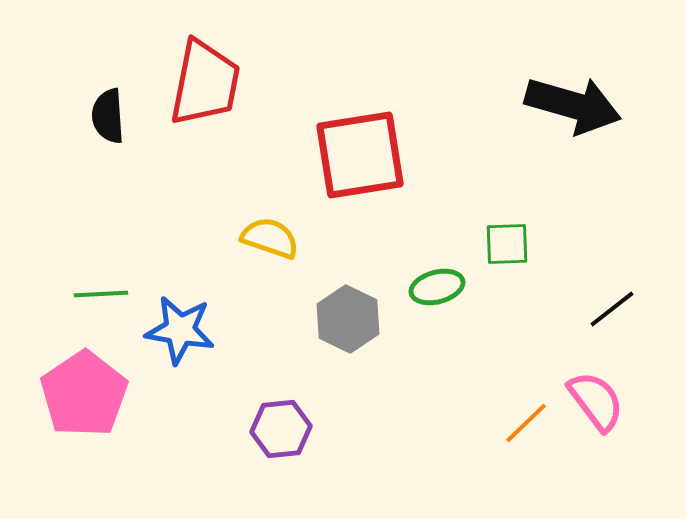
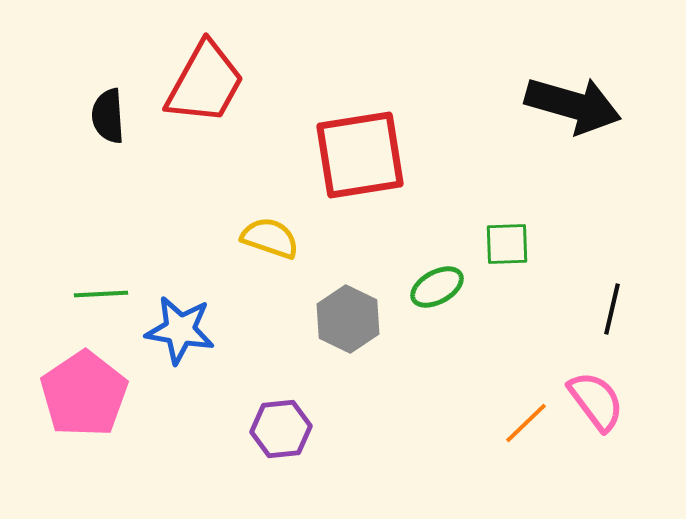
red trapezoid: rotated 18 degrees clockwise
green ellipse: rotated 14 degrees counterclockwise
black line: rotated 39 degrees counterclockwise
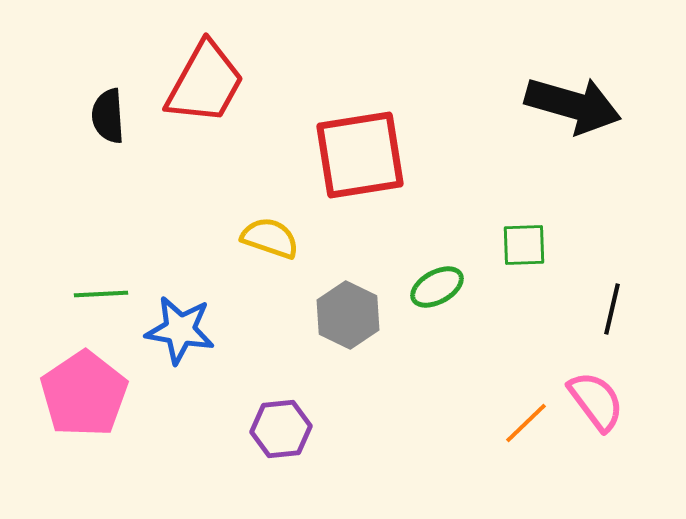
green square: moved 17 px right, 1 px down
gray hexagon: moved 4 px up
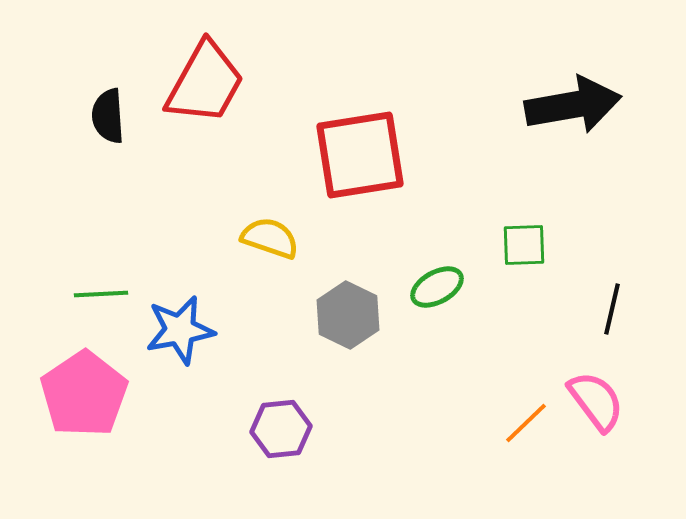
black arrow: rotated 26 degrees counterclockwise
blue star: rotated 20 degrees counterclockwise
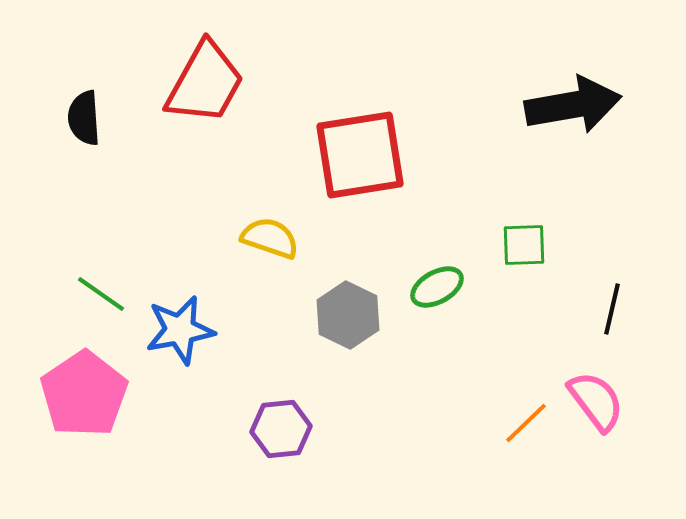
black semicircle: moved 24 px left, 2 px down
green line: rotated 38 degrees clockwise
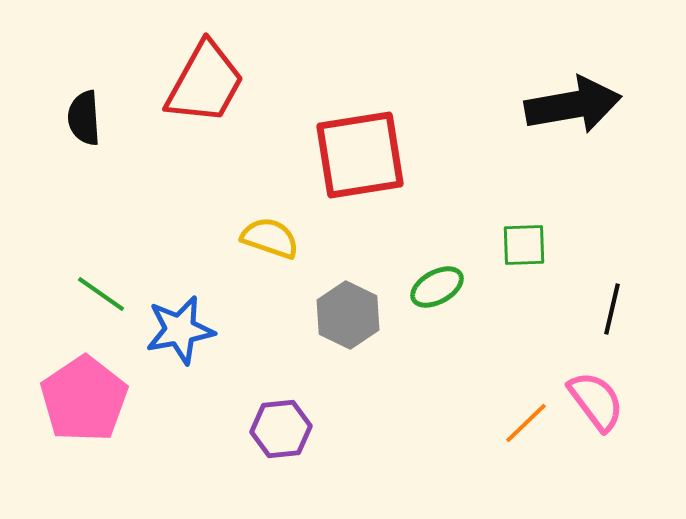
pink pentagon: moved 5 px down
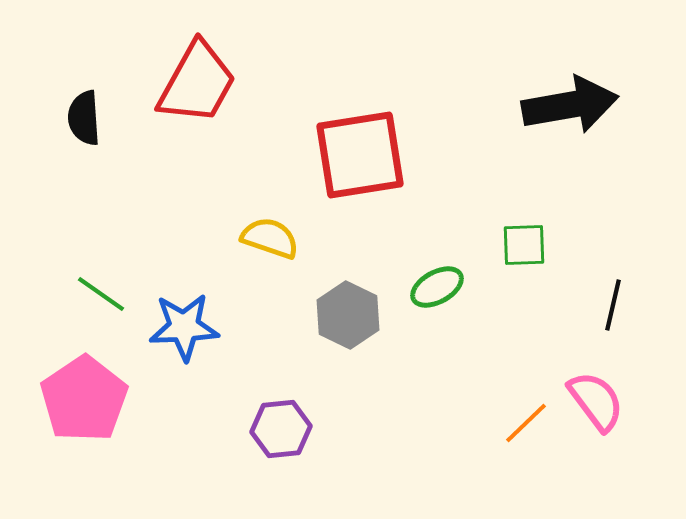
red trapezoid: moved 8 px left
black arrow: moved 3 px left
black line: moved 1 px right, 4 px up
blue star: moved 4 px right, 3 px up; rotated 8 degrees clockwise
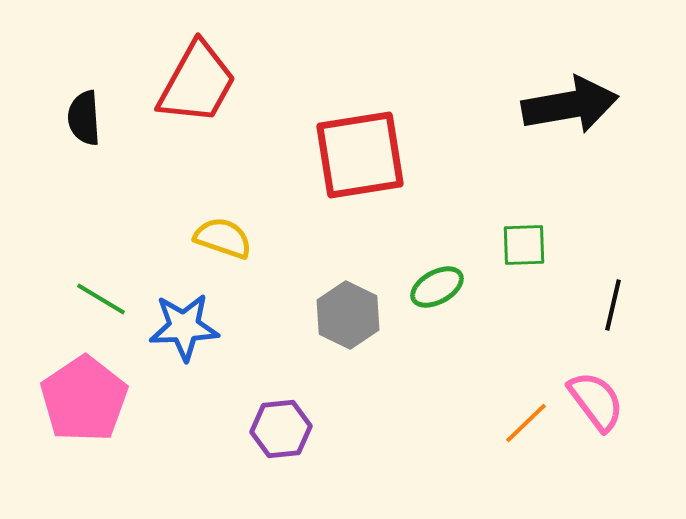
yellow semicircle: moved 47 px left
green line: moved 5 px down; rotated 4 degrees counterclockwise
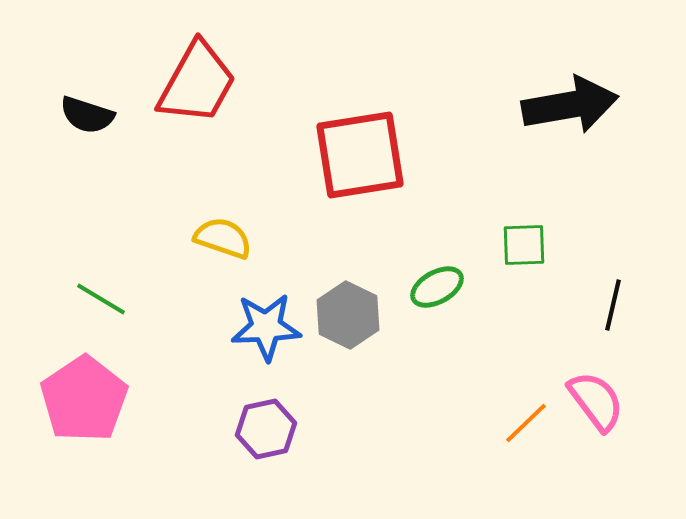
black semicircle: moved 3 px right, 3 px up; rotated 68 degrees counterclockwise
blue star: moved 82 px right
purple hexagon: moved 15 px left; rotated 6 degrees counterclockwise
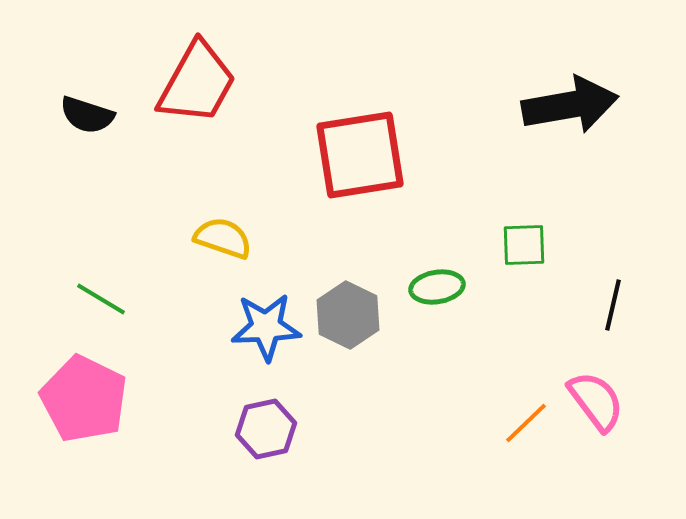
green ellipse: rotated 20 degrees clockwise
pink pentagon: rotated 12 degrees counterclockwise
